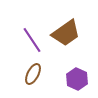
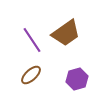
brown ellipse: moved 2 px left, 1 px down; rotated 20 degrees clockwise
purple hexagon: rotated 20 degrees clockwise
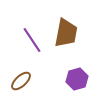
brown trapezoid: rotated 44 degrees counterclockwise
brown ellipse: moved 10 px left, 6 px down
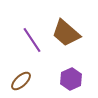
brown trapezoid: rotated 120 degrees clockwise
purple hexagon: moved 6 px left; rotated 10 degrees counterclockwise
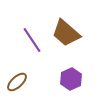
brown ellipse: moved 4 px left, 1 px down
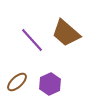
purple line: rotated 8 degrees counterclockwise
purple hexagon: moved 21 px left, 5 px down
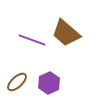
purple line: rotated 28 degrees counterclockwise
purple hexagon: moved 1 px left, 1 px up
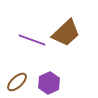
brown trapezoid: rotated 84 degrees counterclockwise
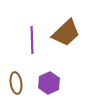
purple line: rotated 68 degrees clockwise
brown ellipse: moved 1 px left, 1 px down; rotated 55 degrees counterclockwise
